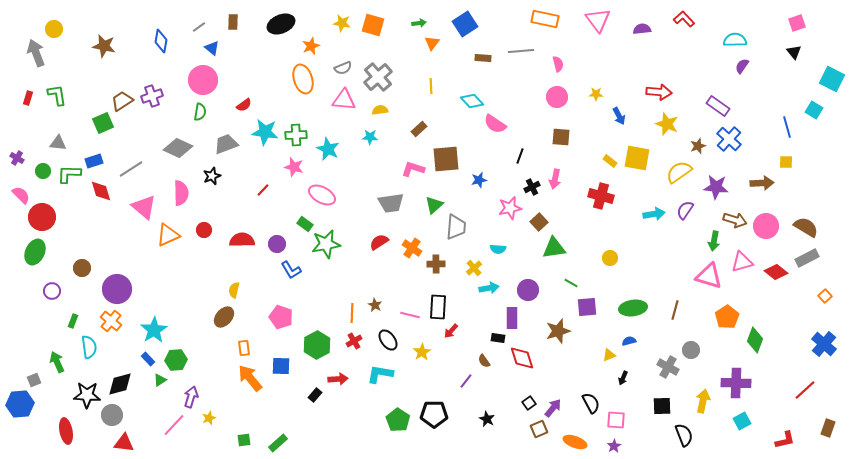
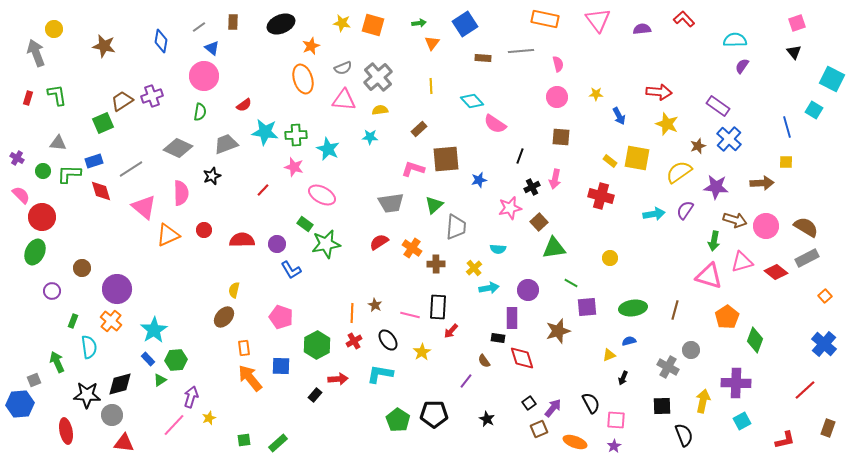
pink circle at (203, 80): moved 1 px right, 4 px up
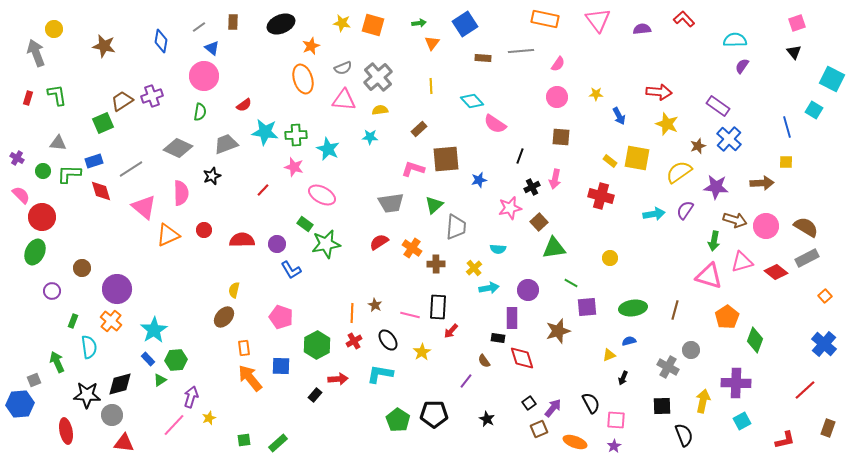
pink semicircle at (558, 64): rotated 49 degrees clockwise
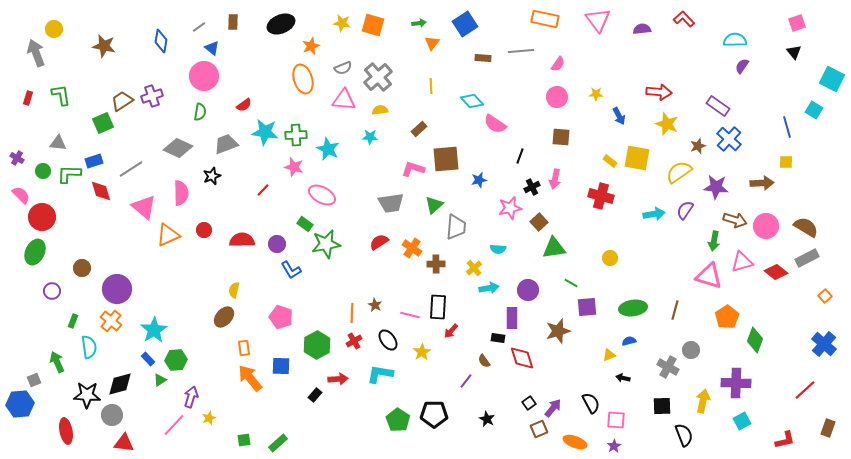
green L-shape at (57, 95): moved 4 px right
black arrow at (623, 378): rotated 80 degrees clockwise
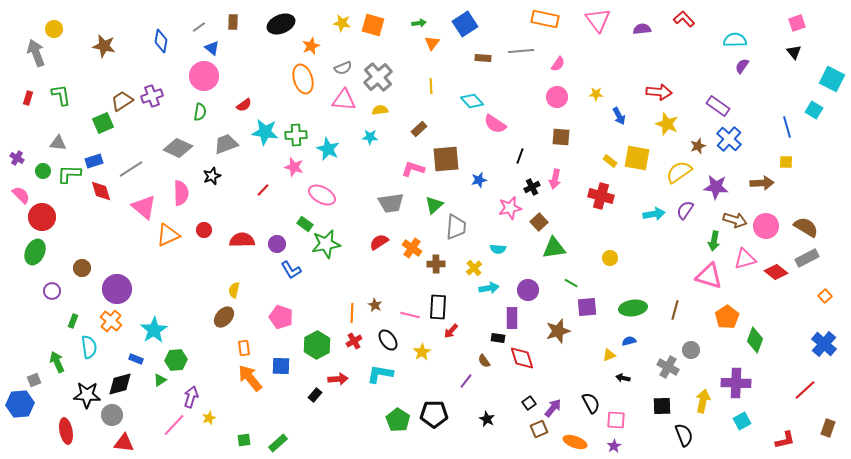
pink triangle at (742, 262): moved 3 px right, 3 px up
blue rectangle at (148, 359): moved 12 px left; rotated 24 degrees counterclockwise
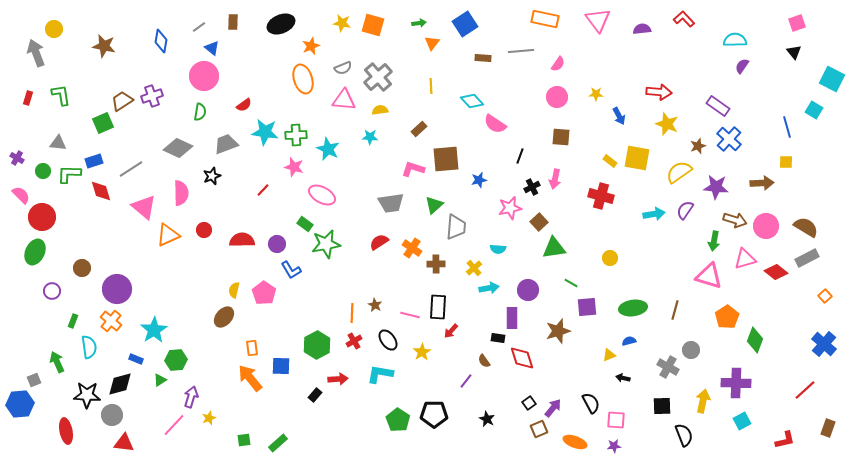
pink pentagon at (281, 317): moved 17 px left, 24 px up; rotated 15 degrees clockwise
orange rectangle at (244, 348): moved 8 px right
purple star at (614, 446): rotated 24 degrees clockwise
